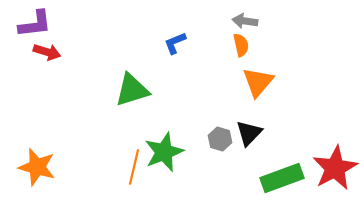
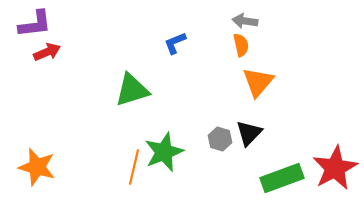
red arrow: rotated 40 degrees counterclockwise
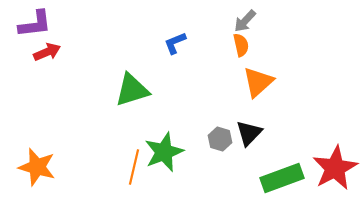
gray arrow: rotated 55 degrees counterclockwise
orange triangle: rotated 8 degrees clockwise
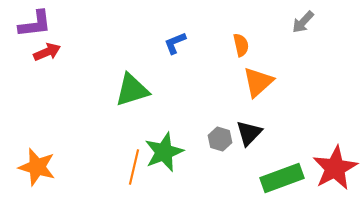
gray arrow: moved 58 px right, 1 px down
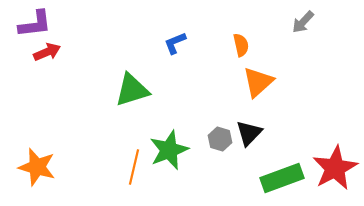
green star: moved 5 px right, 2 px up
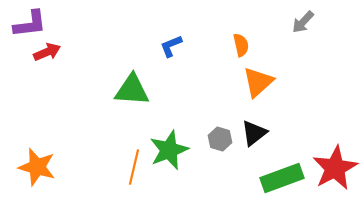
purple L-shape: moved 5 px left
blue L-shape: moved 4 px left, 3 px down
green triangle: rotated 21 degrees clockwise
black triangle: moved 5 px right; rotated 8 degrees clockwise
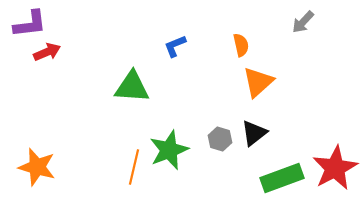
blue L-shape: moved 4 px right
green triangle: moved 3 px up
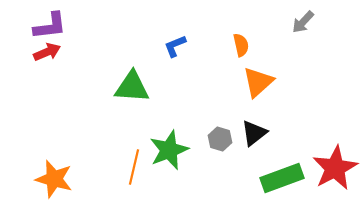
purple L-shape: moved 20 px right, 2 px down
orange star: moved 17 px right, 12 px down
